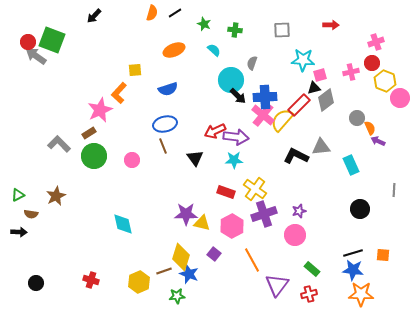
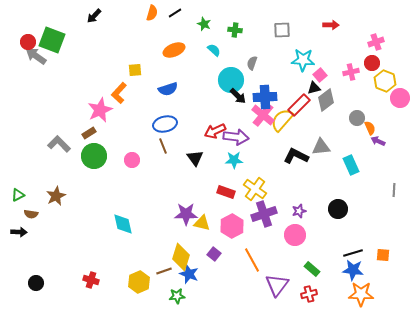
pink square at (320, 75): rotated 24 degrees counterclockwise
black circle at (360, 209): moved 22 px left
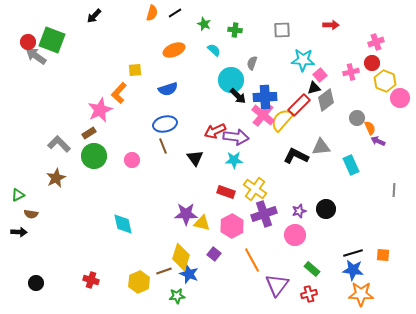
brown star at (56, 196): moved 18 px up
black circle at (338, 209): moved 12 px left
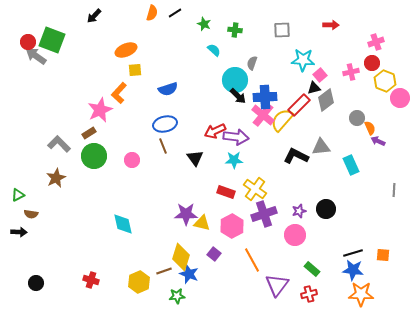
orange ellipse at (174, 50): moved 48 px left
cyan circle at (231, 80): moved 4 px right
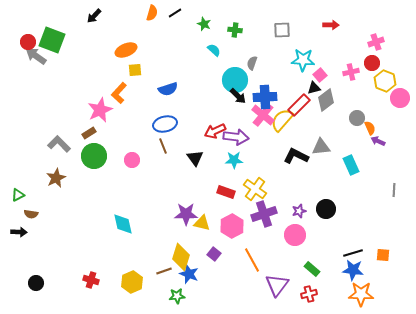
yellow hexagon at (139, 282): moved 7 px left
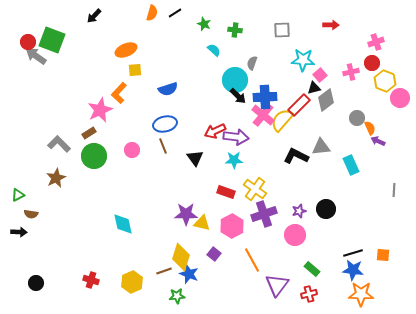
pink circle at (132, 160): moved 10 px up
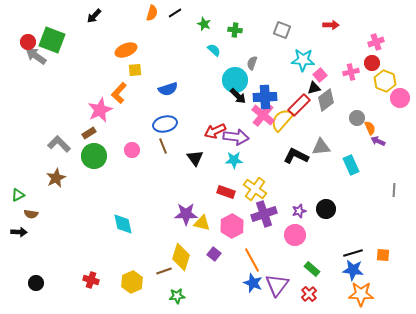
gray square at (282, 30): rotated 24 degrees clockwise
blue star at (189, 274): moved 64 px right, 9 px down
red cross at (309, 294): rotated 28 degrees counterclockwise
